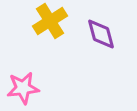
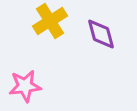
pink star: moved 2 px right, 2 px up
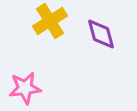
pink star: moved 2 px down
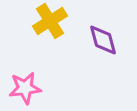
purple diamond: moved 2 px right, 6 px down
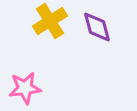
purple diamond: moved 6 px left, 13 px up
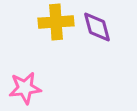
yellow cross: moved 6 px right, 1 px down; rotated 28 degrees clockwise
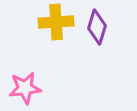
purple diamond: rotated 32 degrees clockwise
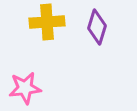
yellow cross: moved 9 px left
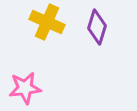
yellow cross: rotated 28 degrees clockwise
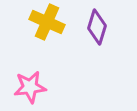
pink star: moved 5 px right, 1 px up
